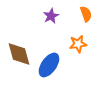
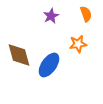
brown diamond: moved 1 px down
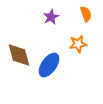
purple star: moved 1 px down
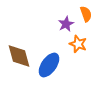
purple star: moved 15 px right, 7 px down
orange star: rotated 30 degrees clockwise
brown diamond: moved 1 px down
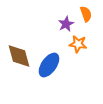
orange star: rotated 12 degrees counterclockwise
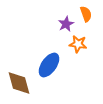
brown diamond: moved 27 px down
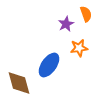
orange star: moved 1 px right, 4 px down; rotated 18 degrees counterclockwise
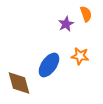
orange star: moved 1 px right, 8 px down; rotated 18 degrees clockwise
